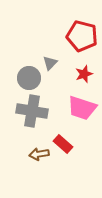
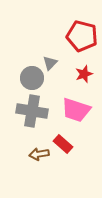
gray circle: moved 3 px right
pink trapezoid: moved 6 px left, 2 px down
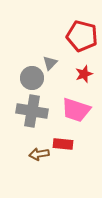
red rectangle: rotated 36 degrees counterclockwise
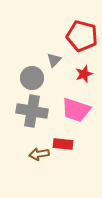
gray triangle: moved 4 px right, 3 px up
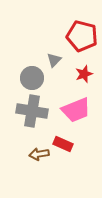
pink trapezoid: rotated 40 degrees counterclockwise
red rectangle: rotated 18 degrees clockwise
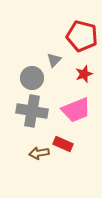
brown arrow: moved 1 px up
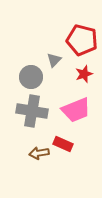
red pentagon: moved 4 px down
gray circle: moved 1 px left, 1 px up
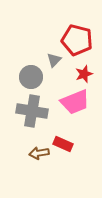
red pentagon: moved 5 px left
pink trapezoid: moved 1 px left, 8 px up
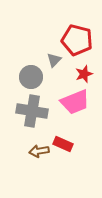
brown arrow: moved 2 px up
